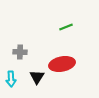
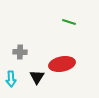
green line: moved 3 px right, 5 px up; rotated 40 degrees clockwise
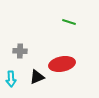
gray cross: moved 1 px up
black triangle: rotated 35 degrees clockwise
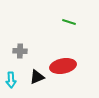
red ellipse: moved 1 px right, 2 px down
cyan arrow: moved 1 px down
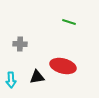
gray cross: moved 7 px up
red ellipse: rotated 25 degrees clockwise
black triangle: rotated 14 degrees clockwise
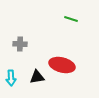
green line: moved 2 px right, 3 px up
red ellipse: moved 1 px left, 1 px up
cyan arrow: moved 2 px up
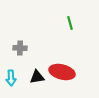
green line: moved 1 px left, 4 px down; rotated 56 degrees clockwise
gray cross: moved 4 px down
red ellipse: moved 7 px down
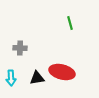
black triangle: moved 1 px down
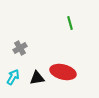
gray cross: rotated 32 degrees counterclockwise
red ellipse: moved 1 px right
cyan arrow: moved 2 px right, 1 px up; rotated 147 degrees counterclockwise
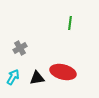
green line: rotated 24 degrees clockwise
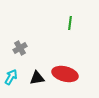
red ellipse: moved 2 px right, 2 px down
cyan arrow: moved 2 px left
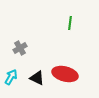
black triangle: rotated 35 degrees clockwise
